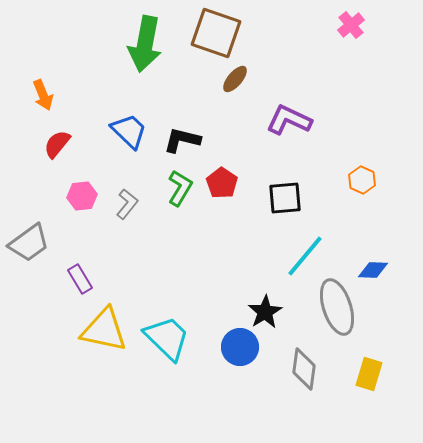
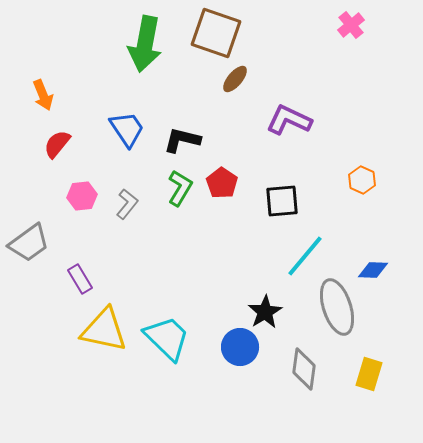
blue trapezoid: moved 2 px left, 2 px up; rotated 12 degrees clockwise
black square: moved 3 px left, 3 px down
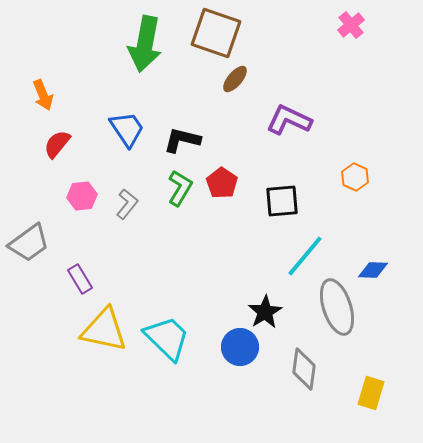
orange hexagon: moved 7 px left, 3 px up
yellow rectangle: moved 2 px right, 19 px down
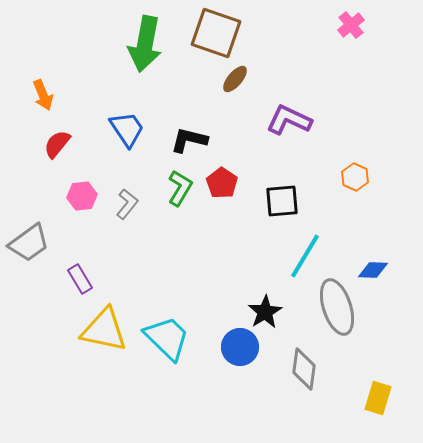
black L-shape: moved 7 px right
cyan line: rotated 9 degrees counterclockwise
yellow rectangle: moved 7 px right, 5 px down
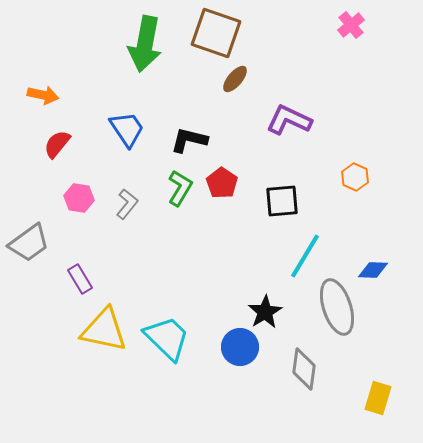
orange arrow: rotated 56 degrees counterclockwise
pink hexagon: moved 3 px left, 2 px down; rotated 16 degrees clockwise
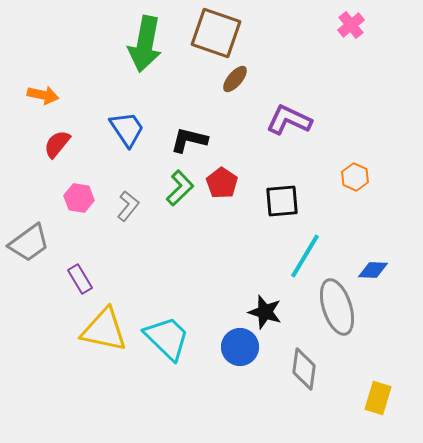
green L-shape: rotated 15 degrees clockwise
gray L-shape: moved 1 px right, 2 px down
black star: rotated 24 degrees counterclockwise
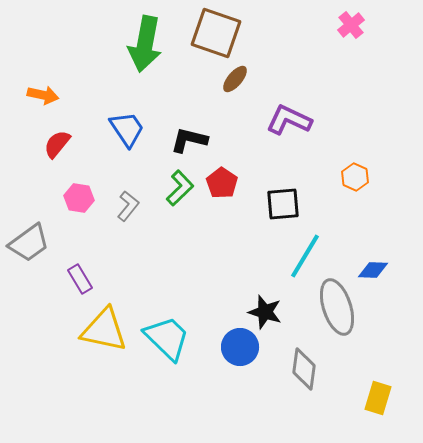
black square: moved 1 px right, 3 px down
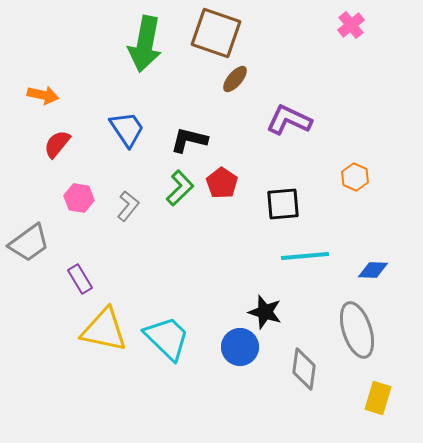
cyan line: rotated 54 degrees clockwise
gray ellipse: moved 20 px right, 23 px down
